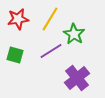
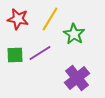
red star: rotated 20 degrees clockwise
purple line: moved 11 px left, 2 px down
green square: rotated 18 degrees counterclockwise
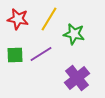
yellow line: moved 1 px left
green star: rotated 20 degrees counterclockwise
purple line: moved 1 px right, 1 px down
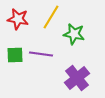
yellow line: moved 2 px right, 2 px up
purple line: rotated 40 degrees clockwise
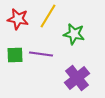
yellow line: moved 3 px left, 1 px up
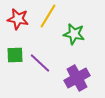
purple line: moved 1 px left, 9 px down; rotated 35 degrees clockwise
purple cross: rotated 10 degrees clockwise
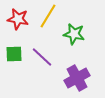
green square: moved 1 px left, 1 px up
purple line: moved 2 px right, 6 px up
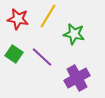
green square: rotated 36 degrees clockwise
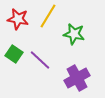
purple line: moved 2 px left, 3 px down
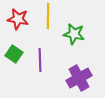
yellow line: rotated 30 degrees counterclockwise
purple line: rotated 45 degrees clockwise
purple cross: moved 2 px right
